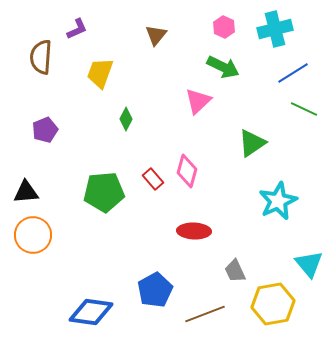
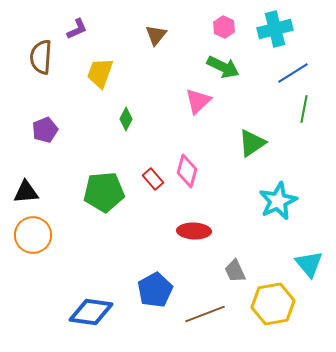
green line: rotated 76 degrees clockwise
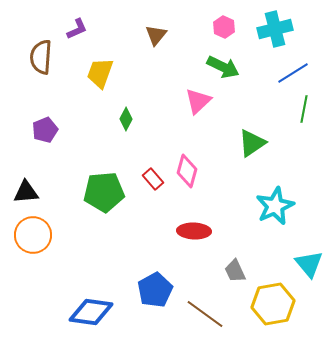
cyan star: moved 3 px left, 5 px down
brown line: rotated 57 degrees clockwise
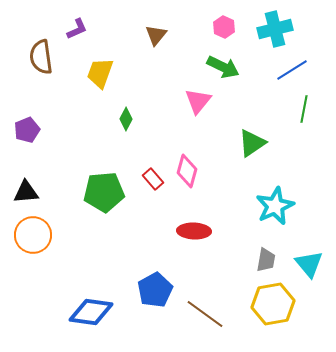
brown semicircle: rotated 12 degrees counterclockwise
blue line: moved 1 px left, 3 px up
pink triangle: rotated 8 degrees counterclockwise
purple pentagon: moved 18 px left
gray trapezoid: moved 31 px right, 11 px up; rotated 145 degrees counterclockwise
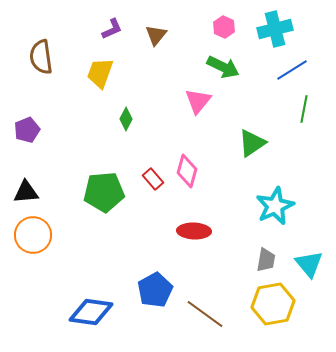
purple L-shape: moved 35 px right
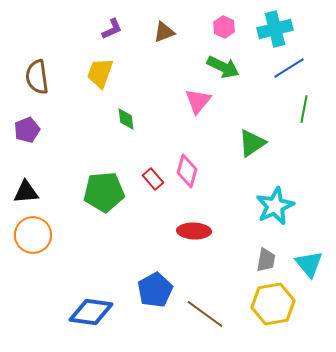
brown triangle: moved 8 px right, 3 px up; rotated 30 degrees clockwise
brown semicircle: moved 4 px left, 20 px down
blue line: moved 3 px left, 2 px up
green diamond: rotated 35 degrees counterclockwise
